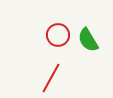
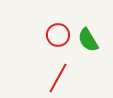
red line: moved 7 px right
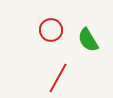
red circle: moved 7 px left, 5 px up
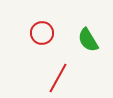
red circle: moved 9 px left, 3 px down
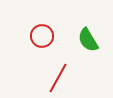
red circle: moved 3 px down
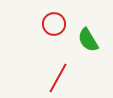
red circle: moved 12 px right, 12 px up
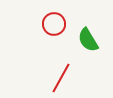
red line: moved 3 px right
